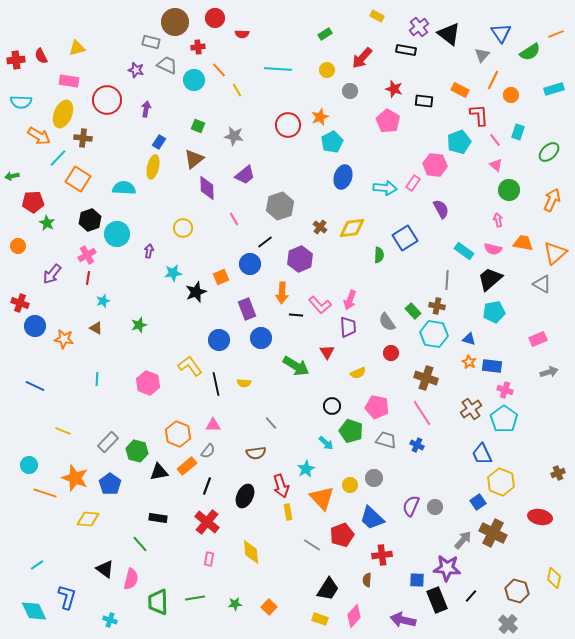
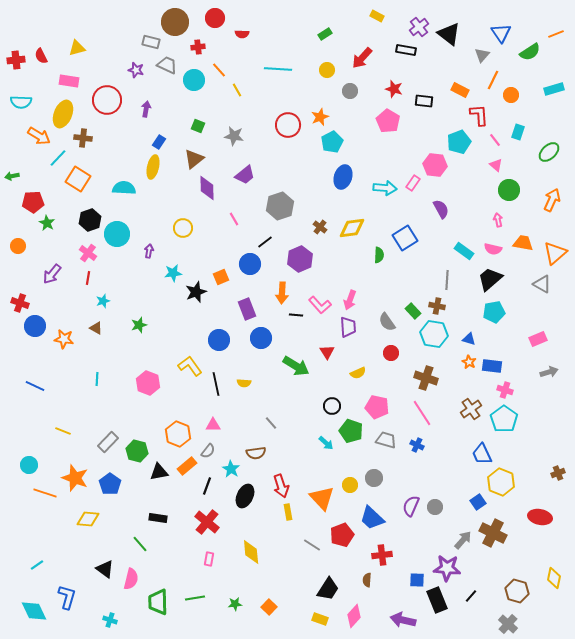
pink cross at (87, 255): moved 1 px right, 2 px up; rotated 24 degrees counterclockwise
cyan star at (306, 469): moved 75 px left; rotated 12 degrees counterclockwise
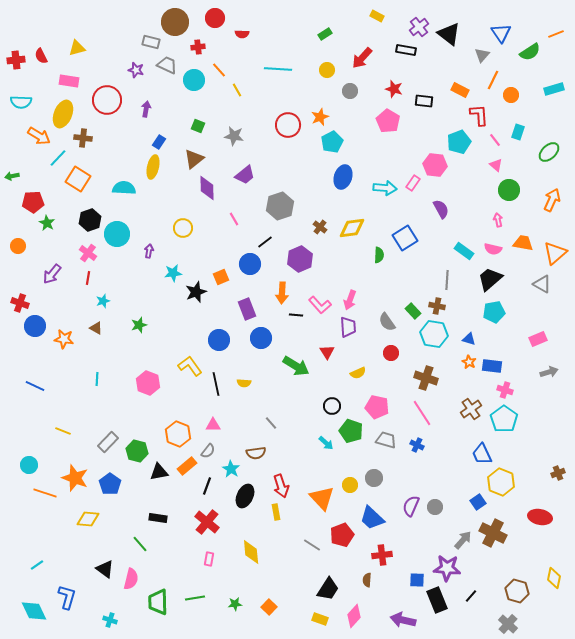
yellow rectangle at (288, 512): moved 12 px left
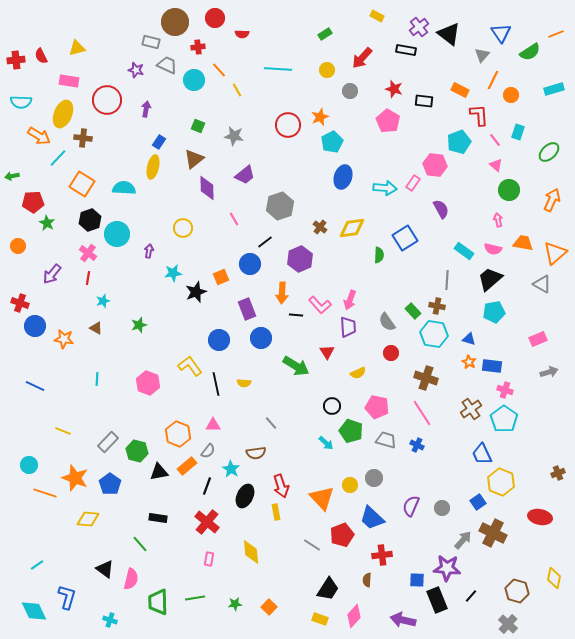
orange square at (78, 179): moved 4 px right, 5 px down
gray circle at (435, 507): moved 7 px right, 1 px down
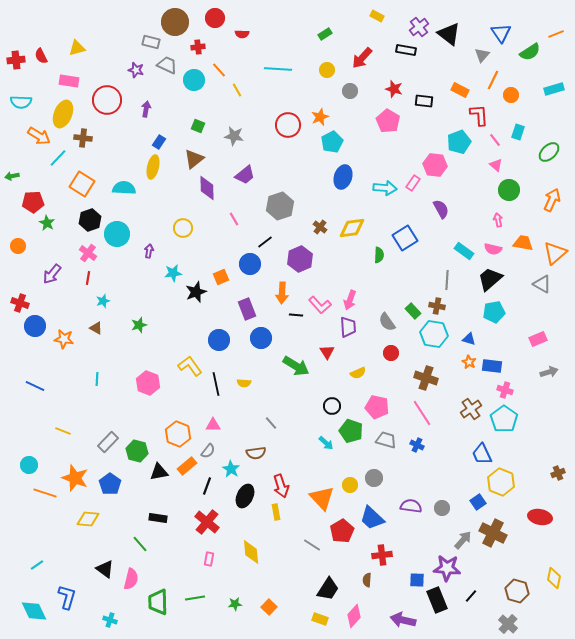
purple semicircle at (411, 506): rotated 75 degrees clockwise
red pentagon at (342, 535): moved 4 px up; rotated 10 degrees counterclockwise
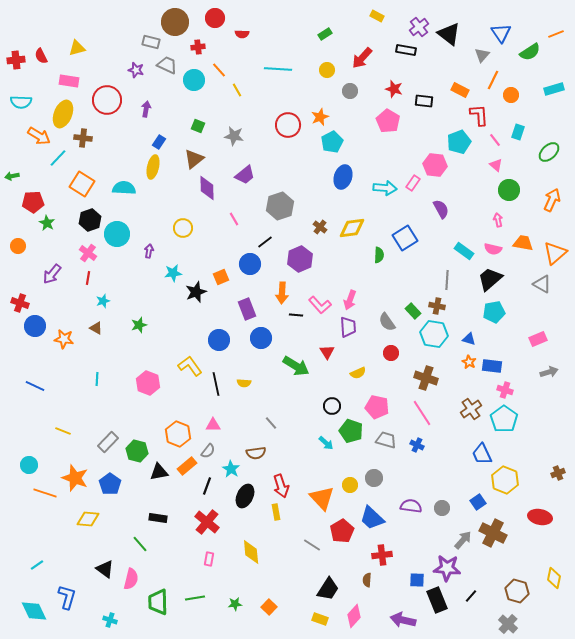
yellow hexagon at (501, 482): moved 4 px right, 2 px up
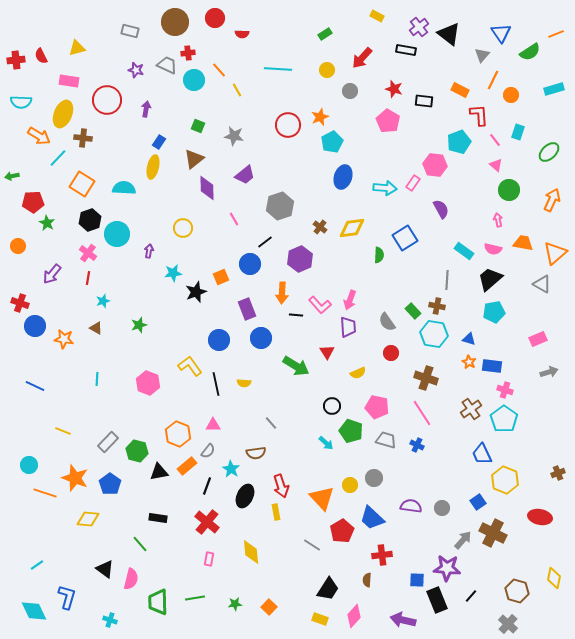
gray rectangle at (151, 42): moved 21 px left, 11 px up
red cross at (198, 47): moved 10 px left, 6 px down
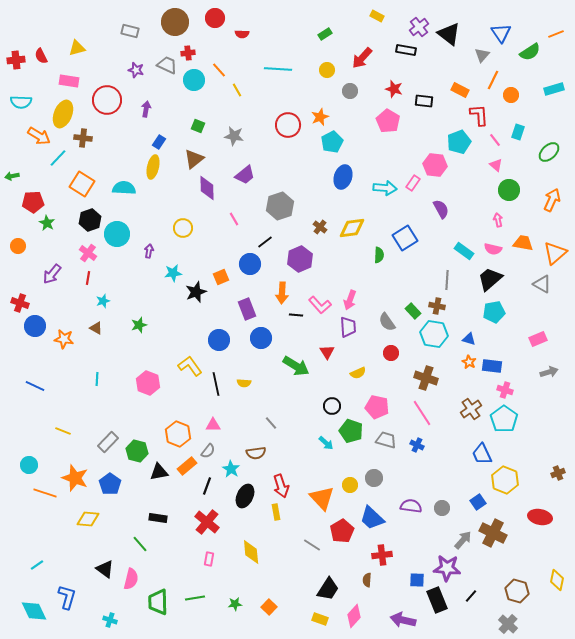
yellow diamond at (554, 578): moved 3 px right, 2 px down
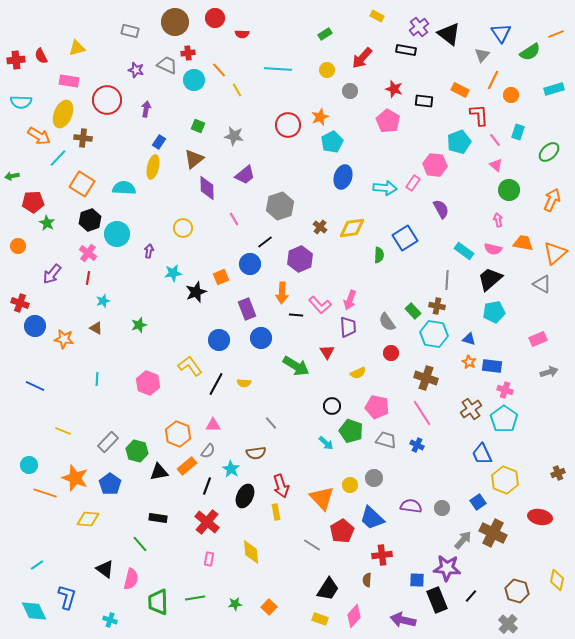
black line at (216, 384): rotated 40 degrees clockwise
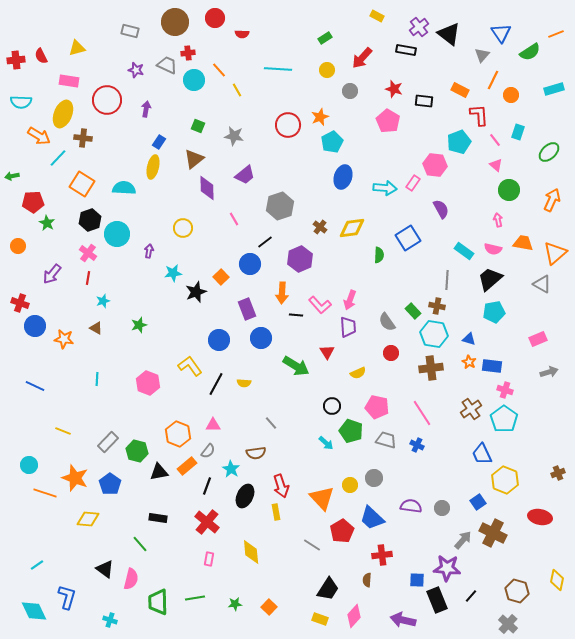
green rectangle at (325, 34): moved 4 px down
blue square at (405, 238): moved 3 px right
orange square at (221, 277): rotated 21 degrees counterclockwise
brown cross at (426, 378): moved 5 px right, 10 px up; rotated 25 degrees counterclockwise
